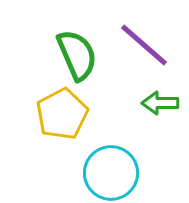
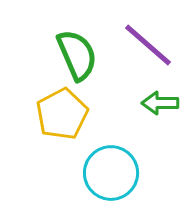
purple line: moved 4 px right
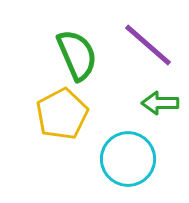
cyan circle: moved 17 px right, 14 px up
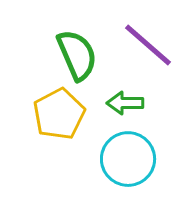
green arrow: moved 35 px left
yellow pentagon: moved 3 px left
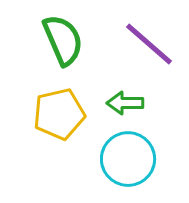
purple line: moved 1 px right, 1 px up
green semicircle: moved 14 px left, 15 px up
yellow pentagon: rotated 15 degrees clockwise
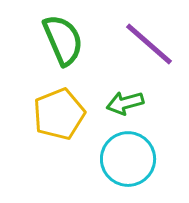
green arrow: rotated 15 degrees counterclockwise
yellow pentagon: rotated 9 degrees counterclockwise
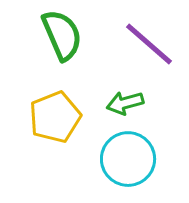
green semicircle: moved 1 px left, 5 px up
yellow pentagon: moved 4 px left, 3 px down
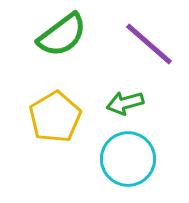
green semicircle: rotated 76 degrees clockwise
yellow pentagon: rotated 9 degrees counterclockwise
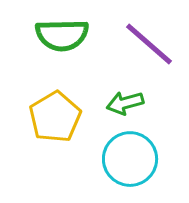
green semicircle: rotated 36 degrees clockwise
cyan circle: moved 2 px right
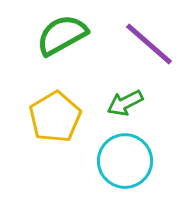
green semicircle: rotated 152 degrees clockwise
green arrow: rotated 12 degrees counterclockwise
cyan circle: moved 5 px left, 2 px down
